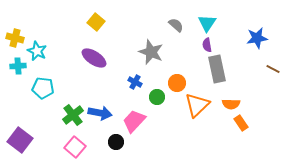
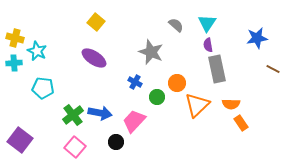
purple semicircle: moved 1 px right
cyan cross: moved 4 px left, 3 px up
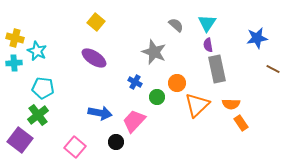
gray star: moved 3 px right
green cross: moved 35 px left
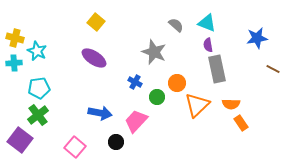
cyan triangle: rotated 42 degrees counterclockwise
cyan pentagon: moved 4 px left; rotated 15 degrees counterclockwise
pink trapezoid: moved 2 px right
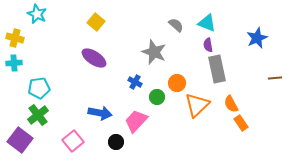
blue star: rotated 15 degrees counterclockwise
cyan star: moved 37 px up
brown line: moved 2 px right, 9 px down; rotated 32 degrees counterclockwise
orange semicircle: rotated 60 degrees clockwise
pink square: moved 2 px left, 6 px up; rotated 10 degrees clockwise
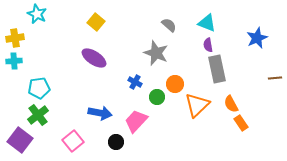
gray semicircle: moved 7 px left
yellow cross: rotated 24 degrees counterclockwise
gray star: moved 2 px right, 1 px down
cyan cross: moved 2 px up
orange circle: moved 2 px left, 1 px down
